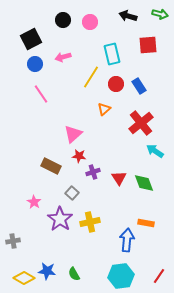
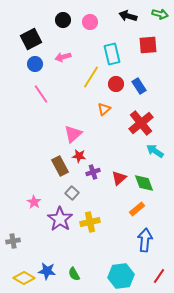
brown rectangle: moved 9 px right; rotated 36 degrees clockwise
red triangle: rotated 21 degrees clockwise
orange rectangle: moved 9 px left, 14 px up; rotated 49 degrees counterclockwise
blue arrow: moved 18 px right
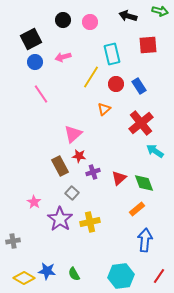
green arrow: moved 3 px up
blue circle: moved 2 px up
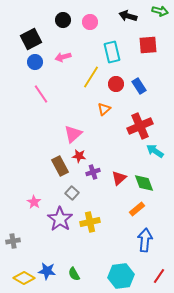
cyan rectangle: moved 2 px up
red cross: moved 1 px left, 3 px down; rotated 15 degrees clockwise
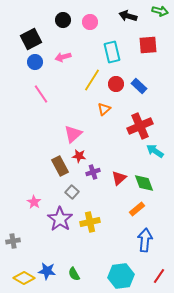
yellow line: moved 1 px right, 3 px down
blue rectangle: rotated 14 degrees counterclockwise
gray square: moved 1 px up
